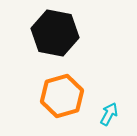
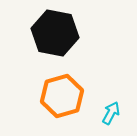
cyan arrow: moved 2 px right, 1 px up
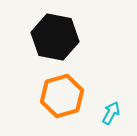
black hexagon: moved 4 px down
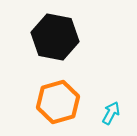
orange hexagon: moved 4 px left, 6 px down
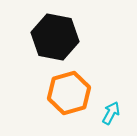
orange hexagon: moved 11 px right, 9 px up
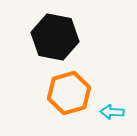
cyan arrow: moved 1 px right, 1 px up; rotated 115 degrees counterclockwise
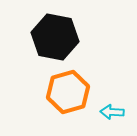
orange hexagon: moved 1 px left, 1 px up
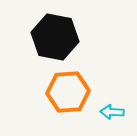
orange hexagon: rotated 12 degrees clockwise
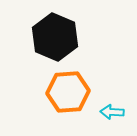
black hexagon: rotated 12 degrees clockwise
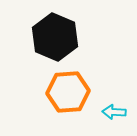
cyan arrow: moved 2 px right
